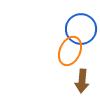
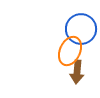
brown arrow: moved 5 px left, 9 px up
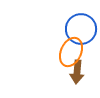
orange ellipse: moved 1 px right, 1 px down
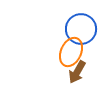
brown arrow: rotated 25 degrees clockwise
